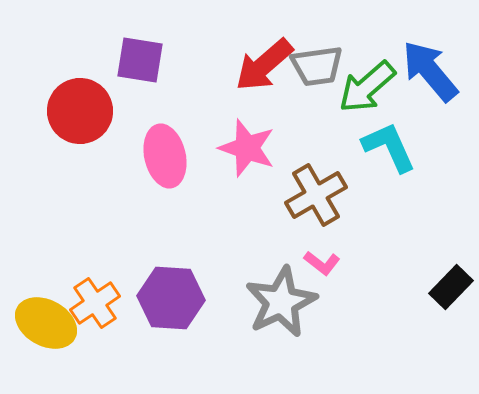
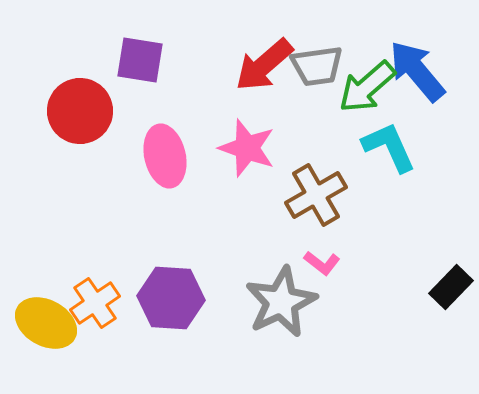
blue arrow: moved 13 px left
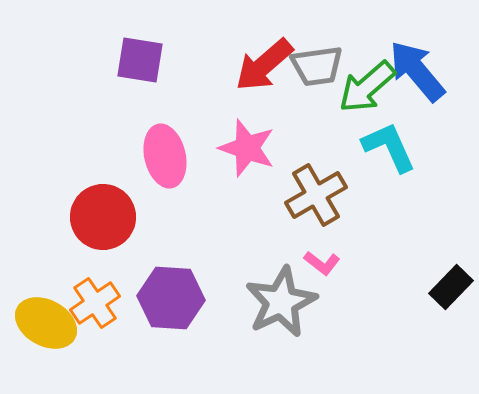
red circle: moved 23 px right, 106 px down
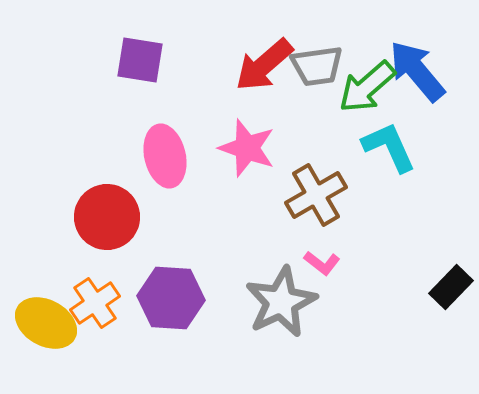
red circle: moved 4 px right
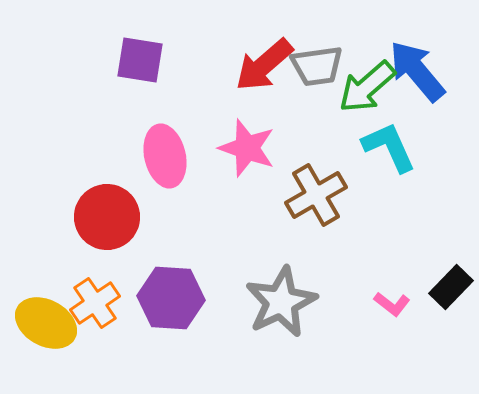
pink L-shape: moved 70 px right, 41 px down
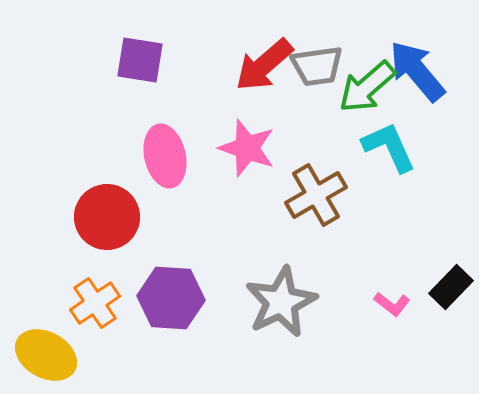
yellow ellipse: moved 32 px down
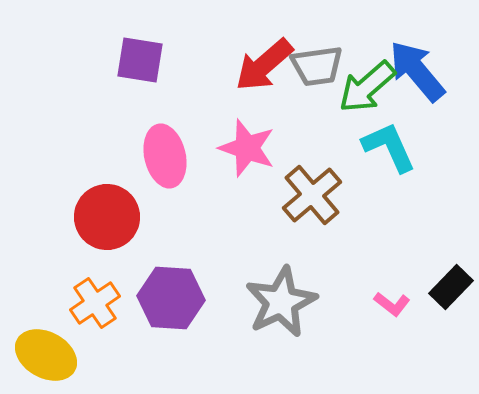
brown cross: moved 4 px left; rotated 10 degrees counterclockwise
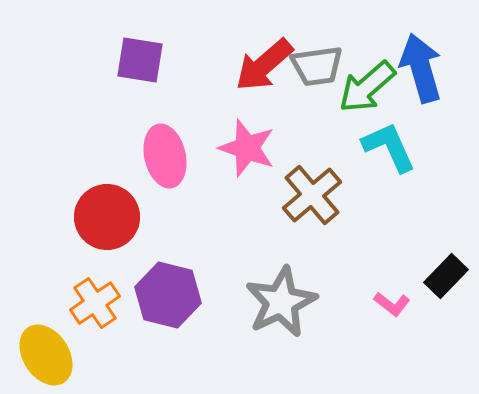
blue arrow: moved 4 px right, 3 px up; rotated 24 degrees clockwise
black rectangle: moved 5 px left, 11 px up
purple hexagon: moved 3 px left, 3 px up; rotated 10 degrees clockwise
yellow ellipse: rotated 28 degrees clockwise
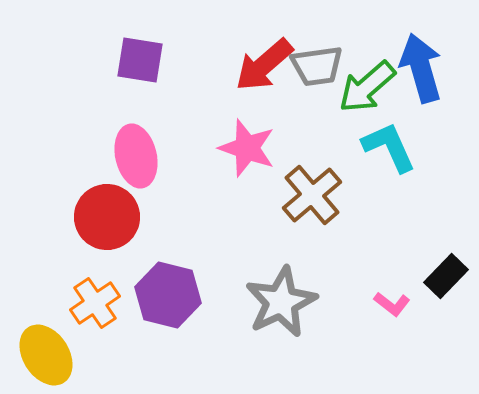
pink ellipse: moved 29 px left
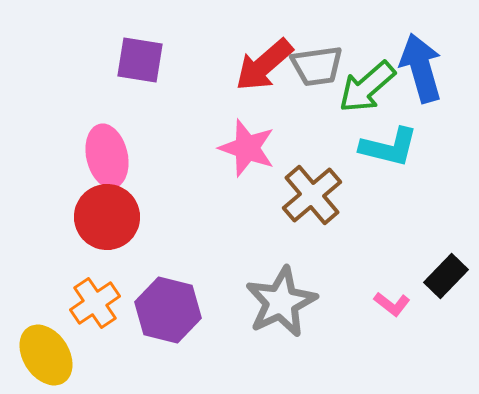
cyan L-shape: rotated 128 degrees clockwise
pink ellipse: moved 29 px left
purple hexagon: moved 15 px down
